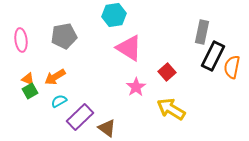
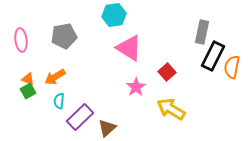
green square: moved 2 px left
cyan semicircle: rotated 56 degrees counterclockwise
brown triangle: rotated 42 degrees clockwise
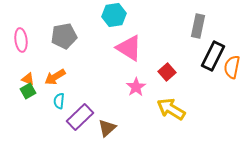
gray rectangle: moved 4 px left, 6 px up
